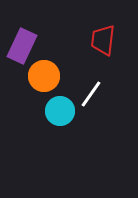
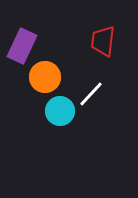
red trapezoid: moved 1 px down
orange circle: moved 1 px right, 1 px down
white line: rotated 8 degrees clockwise
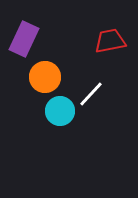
red trapezoid: moved 7 px right; rotated 72 degrees clockwise
purple rectangle: moved 2 px right, 7 px up
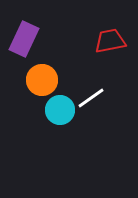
orange circle: moved 3 px left, 3 px down
white line: moved 4 px down; rotated 12 degrees clockwise
cyan circle: moved 1 px up
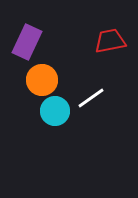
purple rectangle: moved 3 px right, 3 px down
cyan circle: moved 5 px left, 1 px down
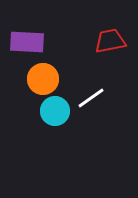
purple rectangle: rotated 68 degrees clockwise
orange circle: moved 1 px right, 1 px up
